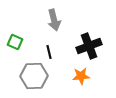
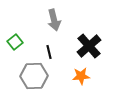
green square: rotated 28 degrees clockwise
black cross: rotated 20 degrees counterclockwise
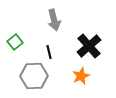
orange star: rotated 18 degrees counterclockwise
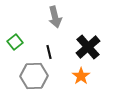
gray arrow: moved 1 px right, 3 px up
black cross: moved 1 px left, 1 px down
orange star: rotated 12 degrees counterclockwise
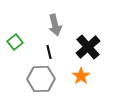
gray arrow: moved 8 px down
gray hexagon: moved 7 px right, 3 px down
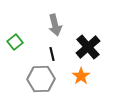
black line: moved 3 px right, 2 px down
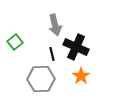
black cross: moved 12 px left; rotated 25 degrees counterclockwise
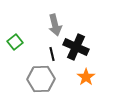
orange star: moved 5 px right, 1 px down
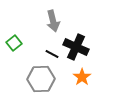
gray arrow: moved 2 px left, 4 px up
green square: moved 1 px left, 1 px down
black line: rotated 48 degrees counterclockwise
orange star: moved 4 px left
